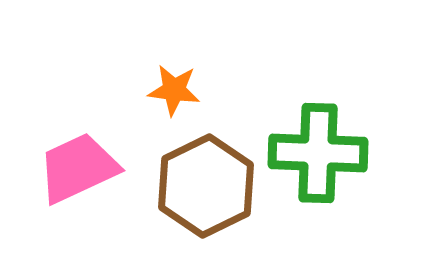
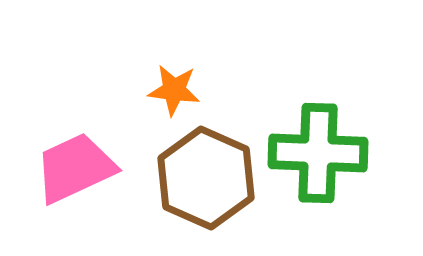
pink trapezoid: moved 3 px left
brown hexagon: moved 8 px up; rotated 10 degrees counterclockwise
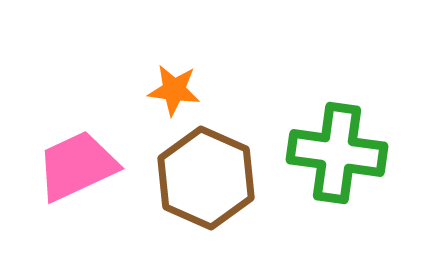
green cross: moved 19 px right; rotated 6 degrees clockwise
pink trapezoid: moved 2 px right, 2 px up
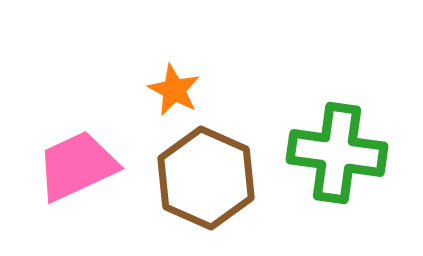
orange star: rotated 20 degrees clockwise
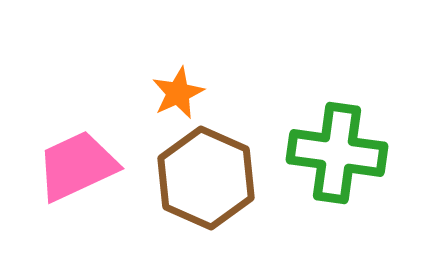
orange star: moved 4 px right, 3 px down; rotated 20 degrees clockwise
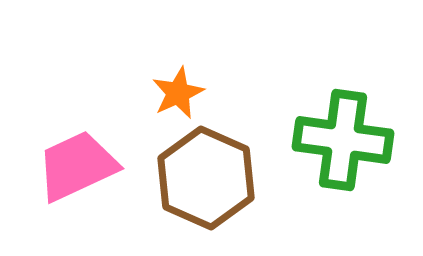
green cross: moved 6 px right, 13 px up
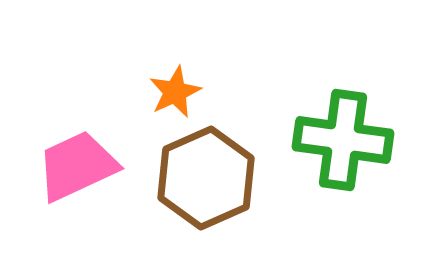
orange star: moved 3 px left, 1 px up
brown hexagon: rotated 12 degrees clockwise
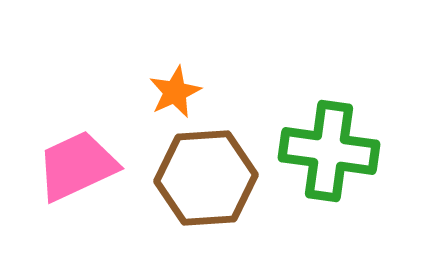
green cross: moved 14 px left, 11 px down
brown hexagon: rotated 20 degrees clockwise
